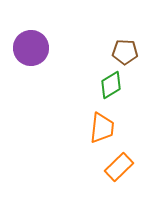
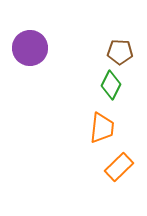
purple circle: moved 1 px left
brown pentagon: moved 5 px left
green diamond: rotated 32 degrees counterclockwise
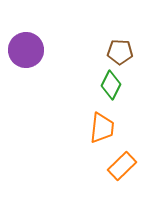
purple circle: moved 4 px left, 2 px down
orange rectangle: moved 3 px right, 1 px up
